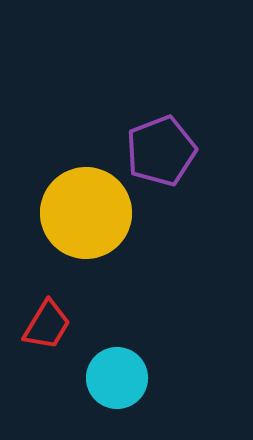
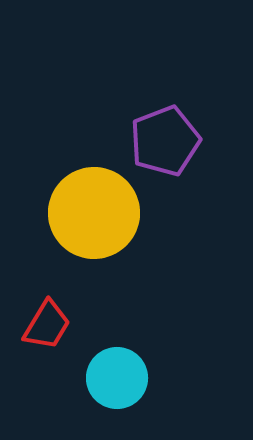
purple pentagon: moved 4 px right, 10 px up
yellow circle: moved 8 px right
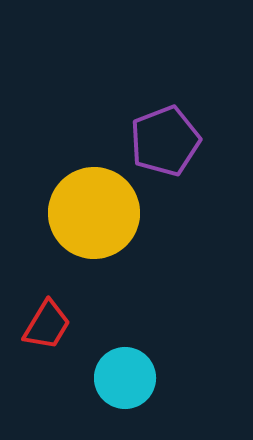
cyan circle: moved 8 px right
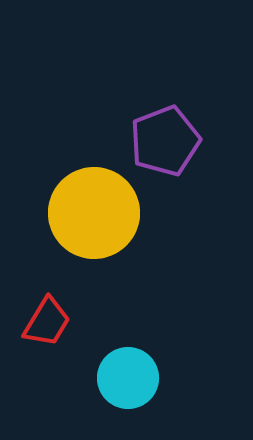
red trapezoid: moved 3 px up
cyan circle: moved 3 px right
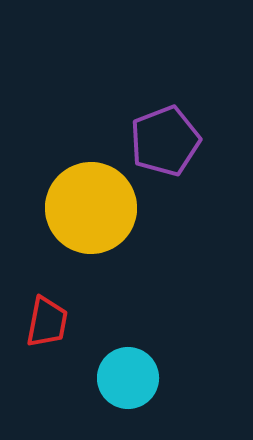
yellow circle: moved 3 px left, 5 px up
red trapezoid: rotated 20 degrees counterclockwise
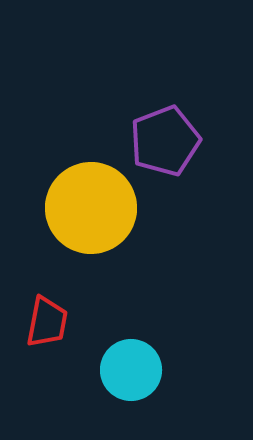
cyan circle: moved 3 px right, 8 px up
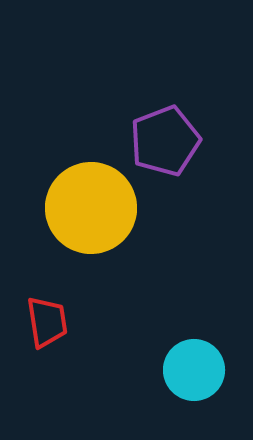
red trapezoid: rotated 20 degrees counterclockwise
cyan circle: moved 63 px right
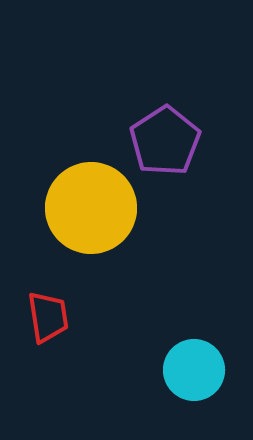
purple pentagon: rotated 12 degrees counterclockwise
red trapezoid: moved 1 px right, 5 px up
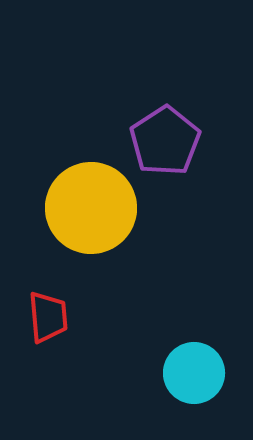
red trapezoid: rotated 4 degrees clockwise
cyan circle: moved 3 px down
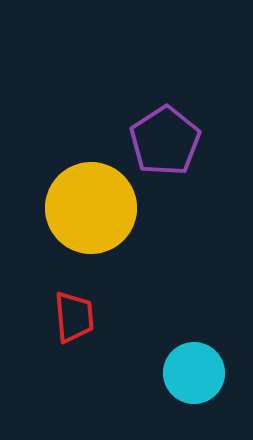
red trapezoid: moved 26 px right
